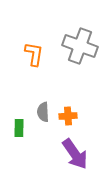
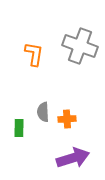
orange cross: moved 1 px left, 3 px down
purple arrow: moved 2 px left, 4 px down; rotated 72 degrees counterclockwise
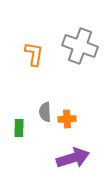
gray semicircle: moved 2 px right
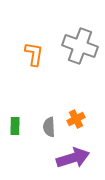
gray semicircle: moved 4 px right, 15 px down
orange cross: moved 9 px right; rotated 24 degrees counterclockwise
green rectangle: moved 4 px left, 2 px up
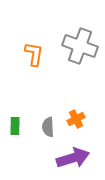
gray semicircle: moved 1 px left
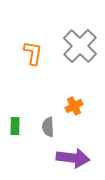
gray cross: rotated 24 degrees clockwise
orange L-shape: moved 1 px left, 1 px up
orange cross: moved 2 px left, 13 px up
purple arrow: rotated 24 degrees clockwise
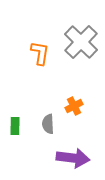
gray cross: moved 1 px right, 4 px up
orange L-shape: moved 7 px right
gray semicircle: moved 3 px up
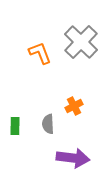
orange L-shape: rotated 30 degrees counterclockwise
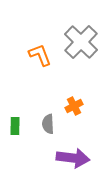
orange L-shape: moved 2 px down
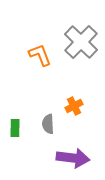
green rectangle: moved 2 px down
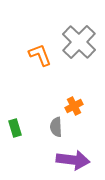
gray cross: moved 2 px left
gray semicircle: moved 8 px right, 3 px down
green rectangle: rotated 18 degrees counterclockwise
purple arrow: moved 2 px down
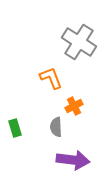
gray cross: rotated 12 degrees counterclockwise
orange L-shape: moved 11 px right, 23 px down
